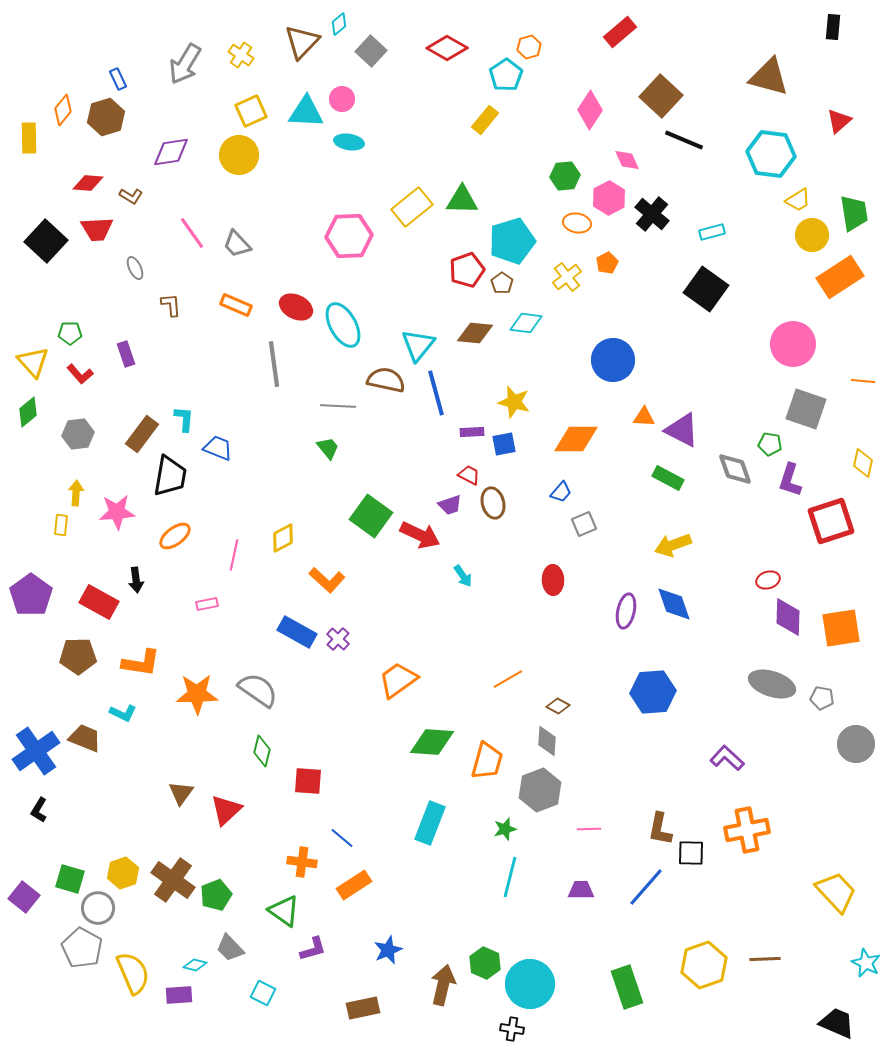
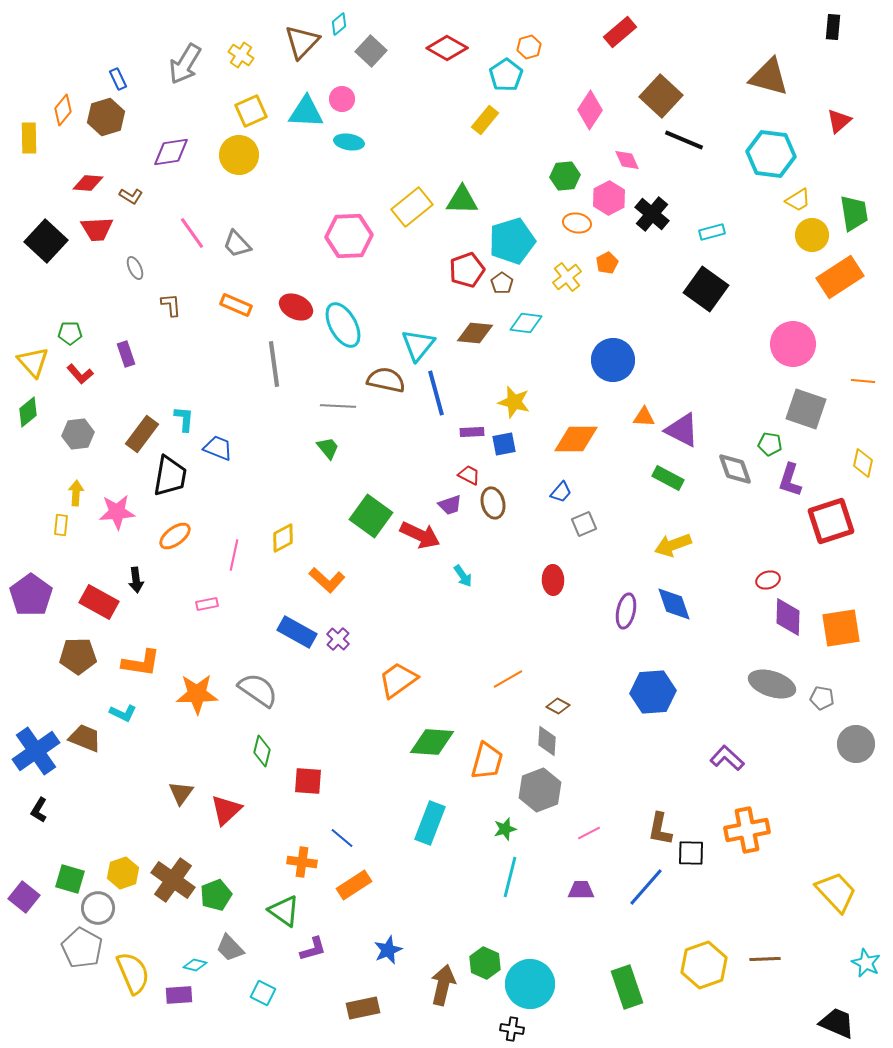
pink line at (589, 829): moved 4 px down; rotated 25 degrees counterclockwise
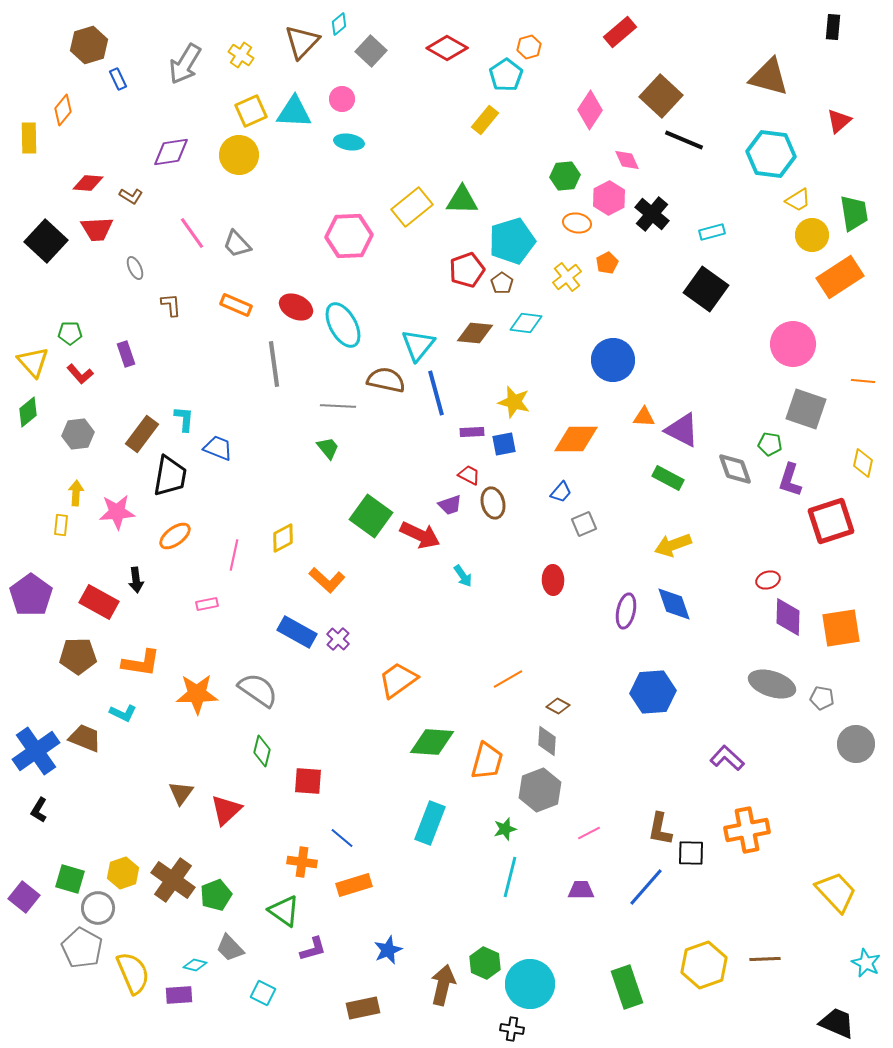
cyan triangle at (306, 112): moved 12 px left
brown hexagon at (106, 117): moved 17 px left, 72 px up
orange rectangle at (354, 885): rotated 16 degrees clockwise
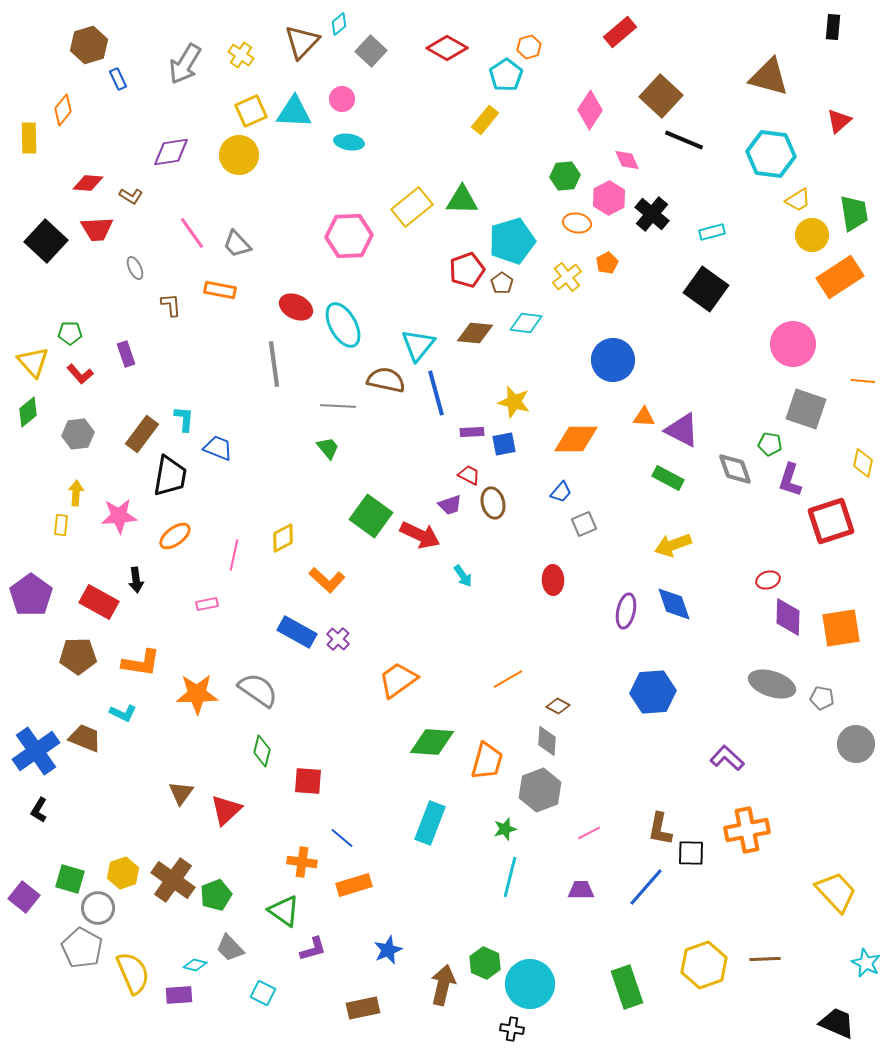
orange rectangle at (236, 305): moved 16 px left, 15 px up; rotated 12 degrees counterclockwise
pink star at (117, 512): moved 2 px right, 4 px down
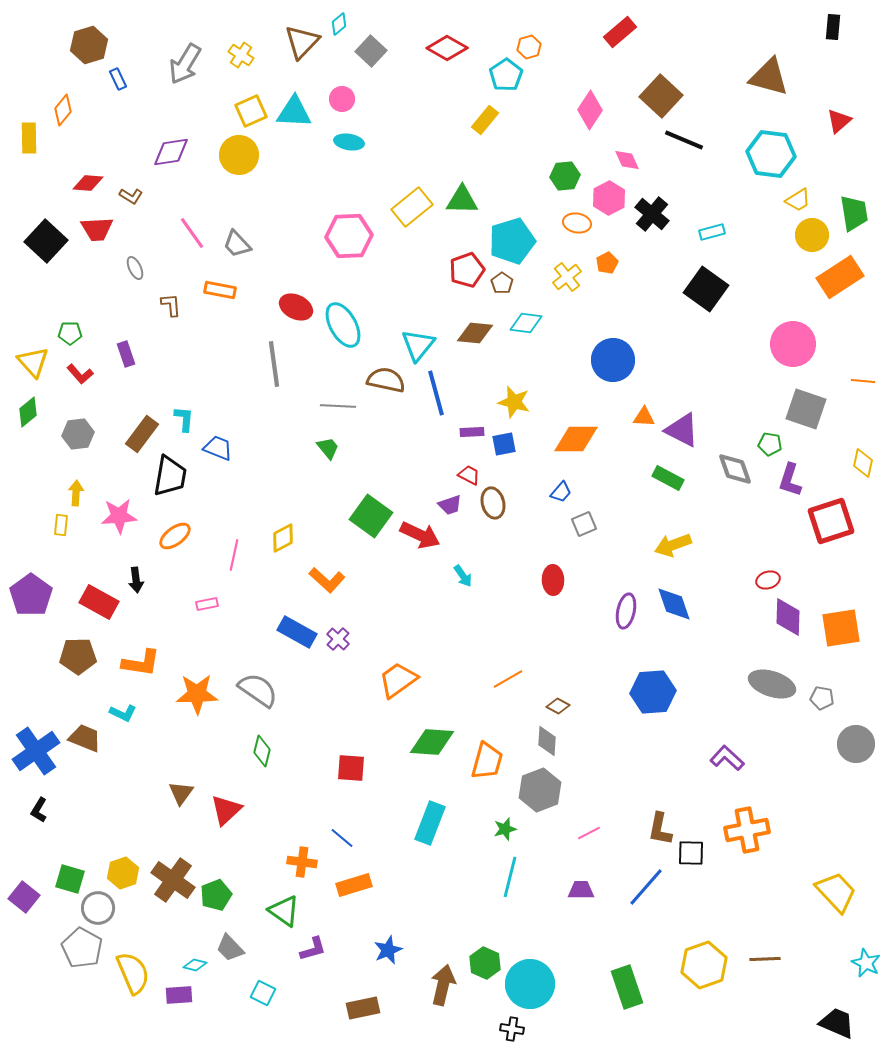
red square at (308, 781): moved 43 px right, 13 px up
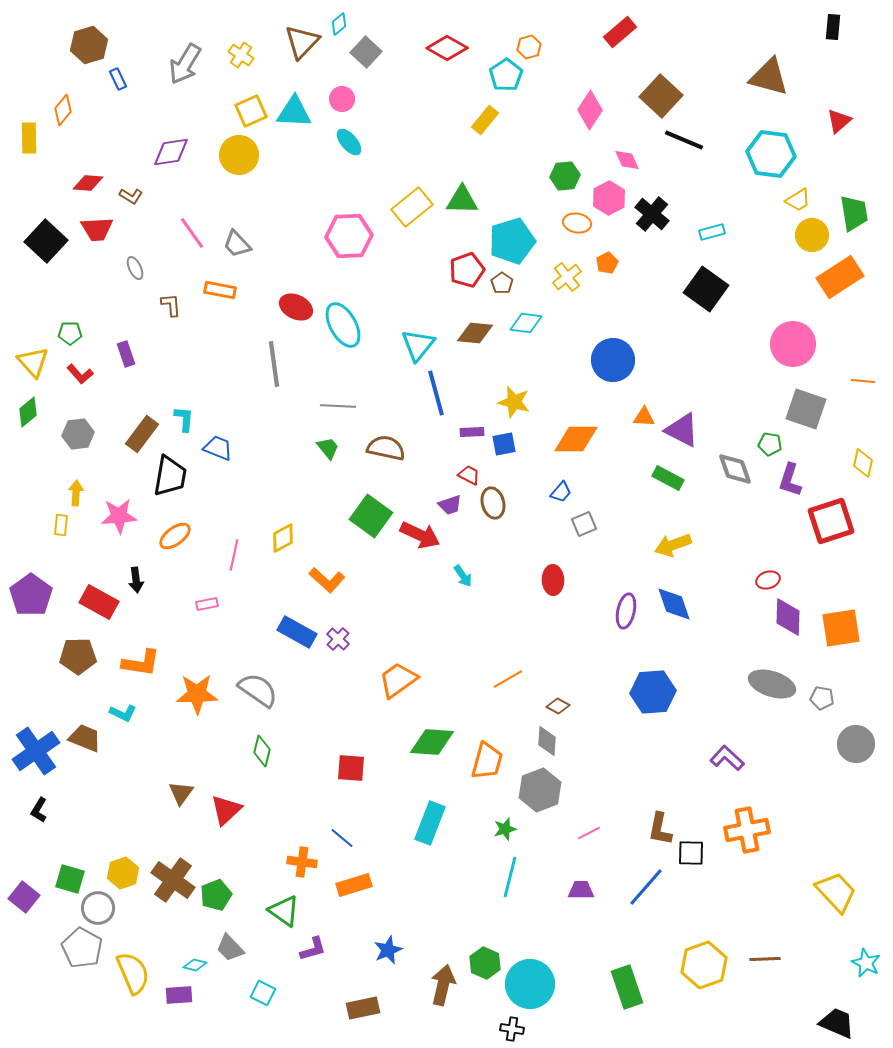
gray square at (371, 51): moved 5 px left, 1 px down
cyan ellipse at (349, 142): rotated 40 degrees clockwise
brown semicircle at (386, 380): moved 68 px down
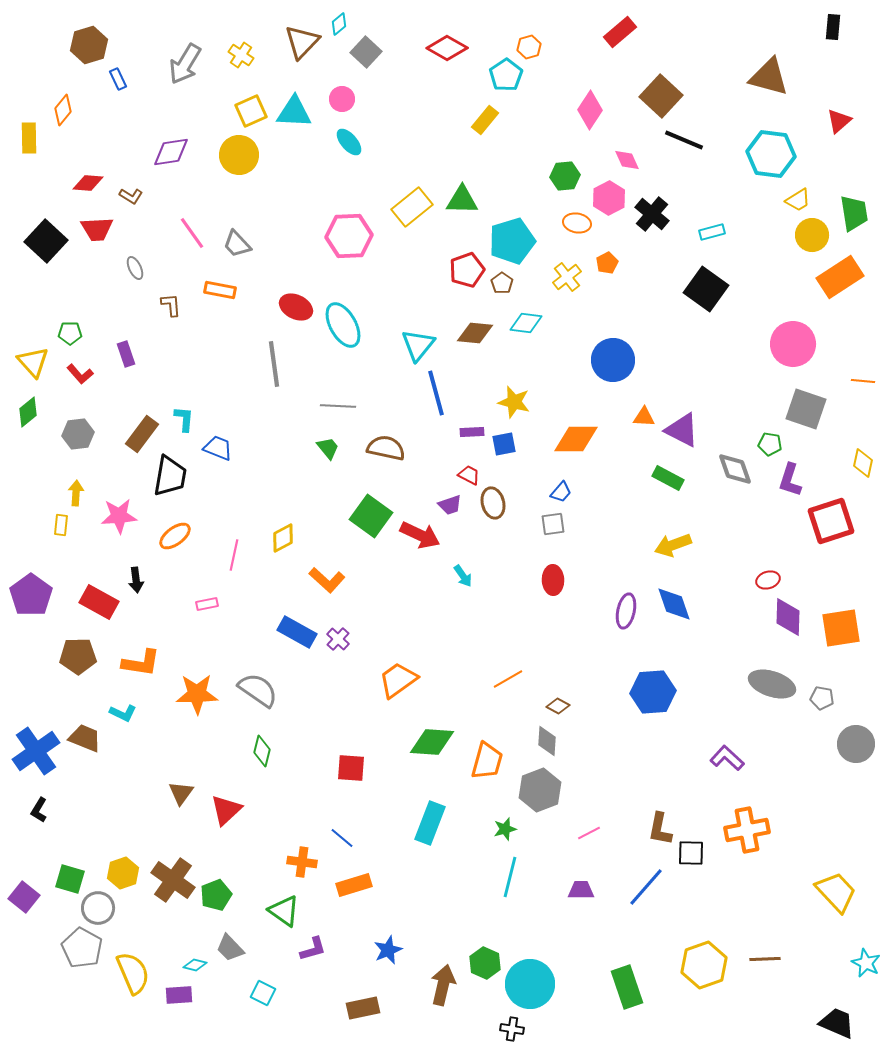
gray square at (584, 524): moved 31 px left; rotated 15 degrees clockwise
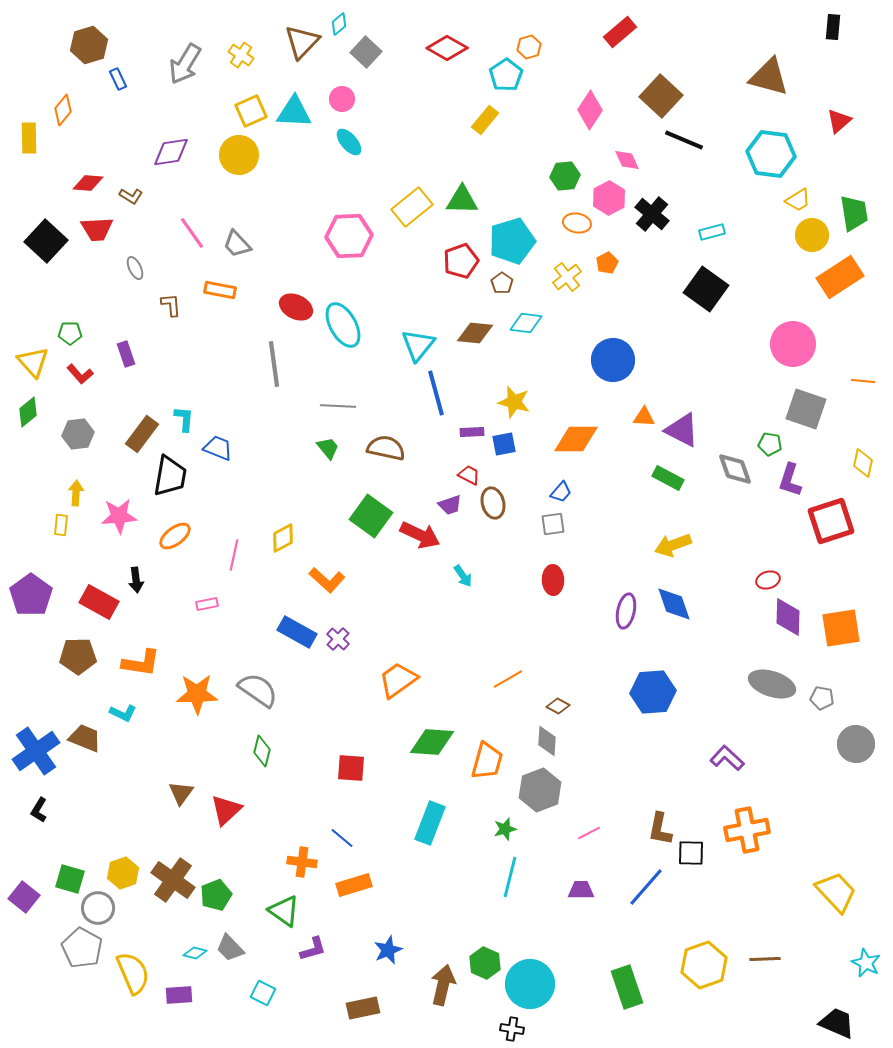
red pentagon at (467, 270): moved 6 px left, 9 px up
cyan diamond at (195, 965): moved 12 px up
